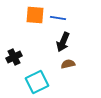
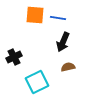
brown semicircle: moved 3 px down
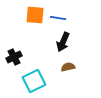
cyan square: moved 3 px left, 1 px up
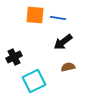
black arrow: rotated 30 degrees clockwise
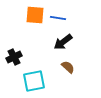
brown semicircle: rotated 56 degrees clockwise
cyan square: rotated 15 degrees clockwise
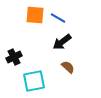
blue line: rotated 21 degrees clockwise
black arrow: moved 1 px left
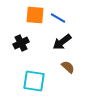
black cross: moved 7 px right, 14 px up
cyan square: rotated 20 degrees clockwise
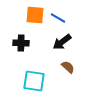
black cross: rotated 28 degrees clockwise
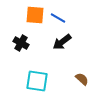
black cross: rotated 28 degrees clockwise
brown semicircle: moved 14 px right, 12 px down
cyan square: moved 3 px right
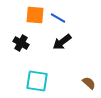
brown semicircle: moved 7 px right, 4 px down
